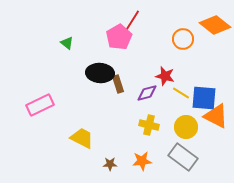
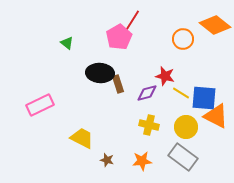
brown star: moved 3 px left, 4 px up; rotated 16 degrees clockwise
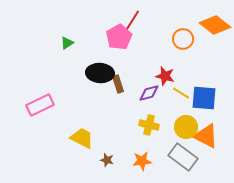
green triangle: rotated 48 degrees clockwise
purple diamond: moved 2 px right
orange triangle: moved 10 px left, 20 px down
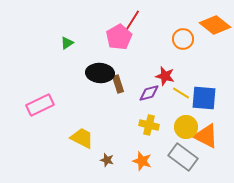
orange star: rotated 24 degrees clockwise
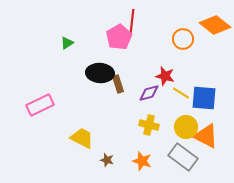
red line: rotated 25 degrees counterclockwise
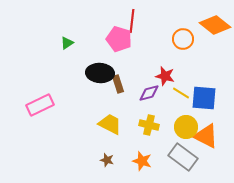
pink pentagon: moved 2 px down; rotated 25 degrees counterclockwise
yellow trapezoid: moved 28 px right, 14 px up
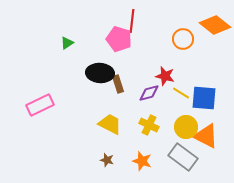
yellow cross: rotated 12 degrees clockwise
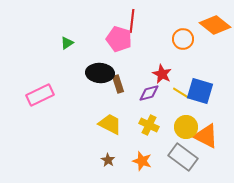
red star: moved 3 px left, 2 px up; rotated 12 degrees clockwise
blue square: moved 4 px left, 7 px up; rotated 12 degrees clockwise
pink rectangle: moved 10 px up
brown star: moved 1 px right; rotated 16 degrees clockwise
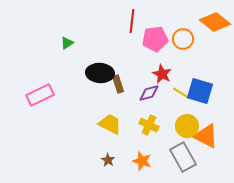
orange diamond: moved 3 px up
pink pentagon: moved 36 px right; rotated 25 degrees counterclockwise
yellow circle: moved 1 px right, 1 px up
gray rectangle: rotated 24 degrees clockwise
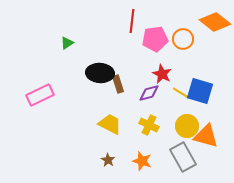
orange triangle: rotated 12 degrees counterclockwise
